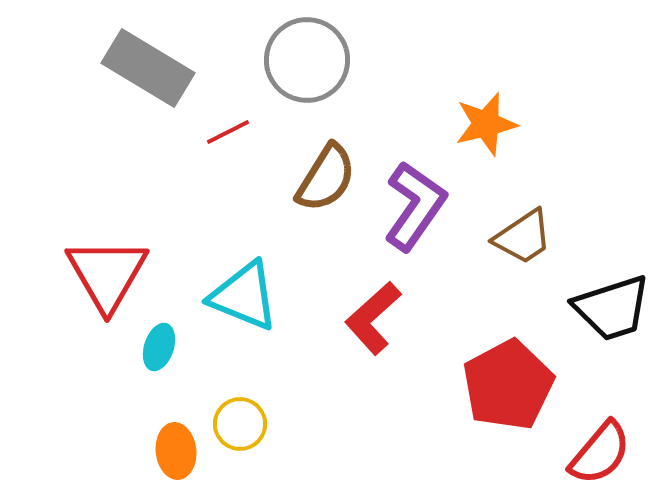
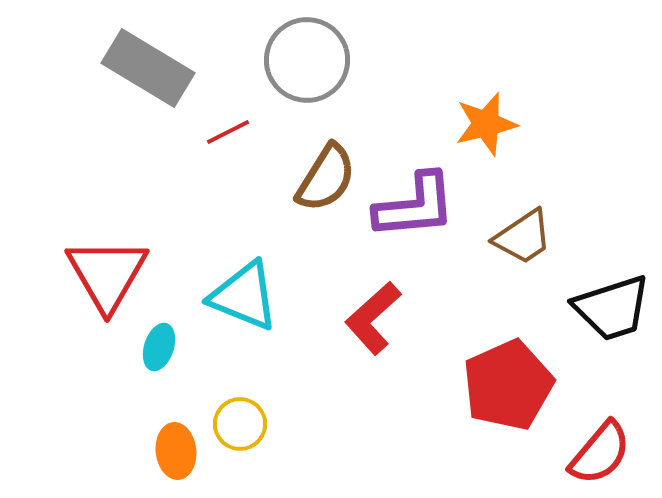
purple L-shape: rotated 50 degrees clockwise
red pentagon: rotated 4 degrees clockwise
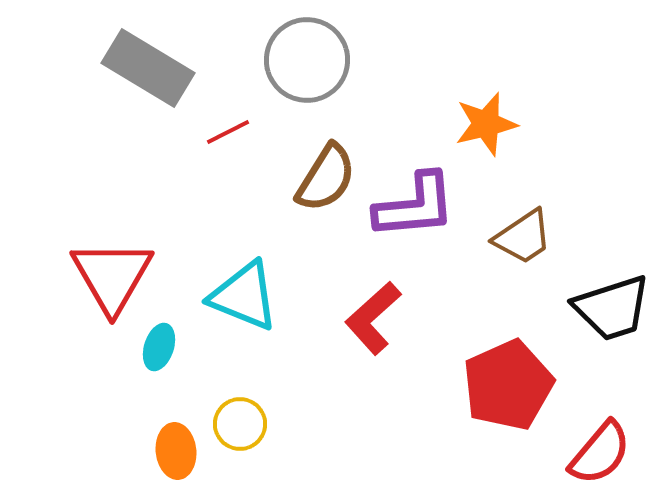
red triangle: moved 5 px right, 2 px down
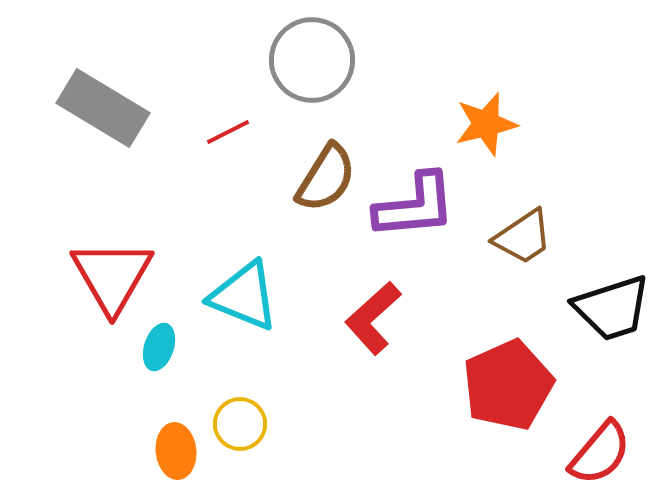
gray circle: moved 5 px right
gray rectangle: moved 45 px left, 40 px down
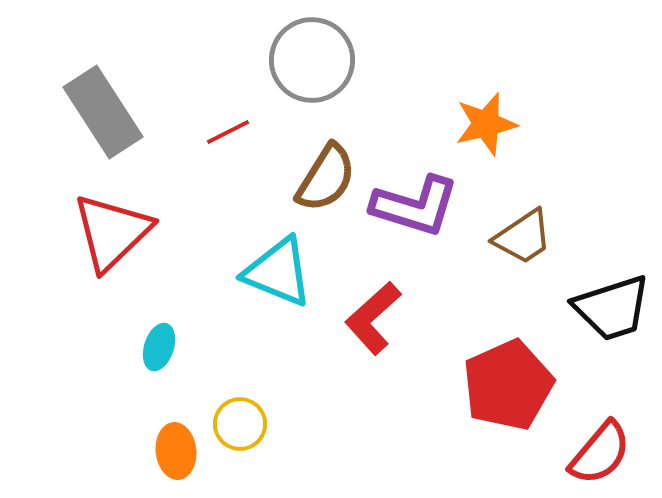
gray rectangle: moved 4 px down; rotated 26 degrees clockwise
purple L-shape: rotated 22 degrees clockwise
red triangle: moved 44 px up; rotated 16 degrees clockwise
cyan triangle: moved 34 px right, 24 px up
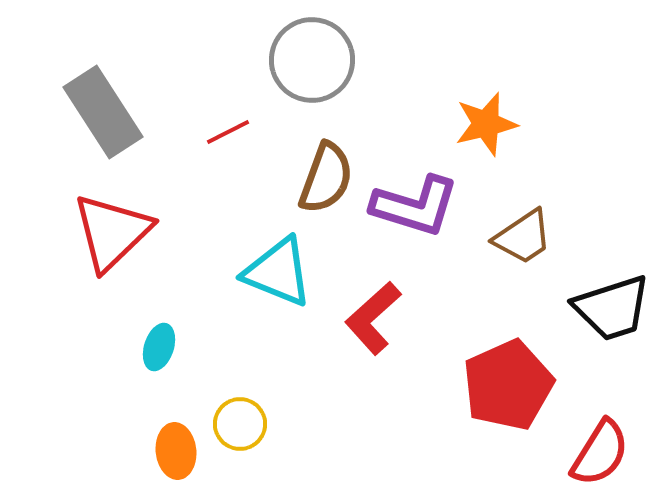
brown semicircle: rotated 12 degrees counterclockwise
red semicircle: rotated 8 degrees counterclockwise
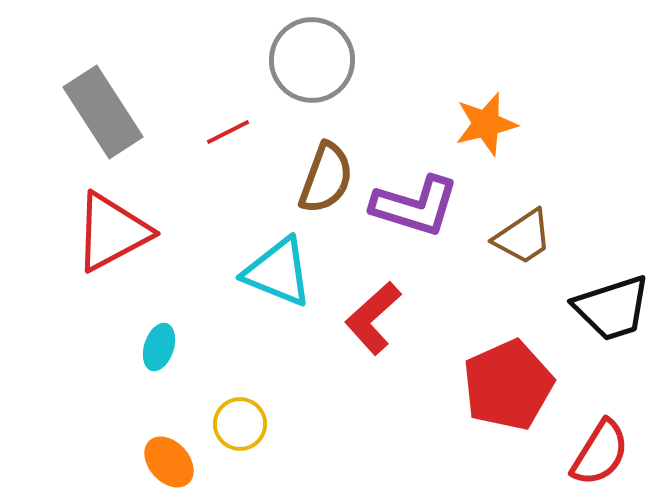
red triangle: rotated 16 degrees clockwise
orange ellipse: moved 7 px left, 11 px down; rotated 36 degrees counterclockwise
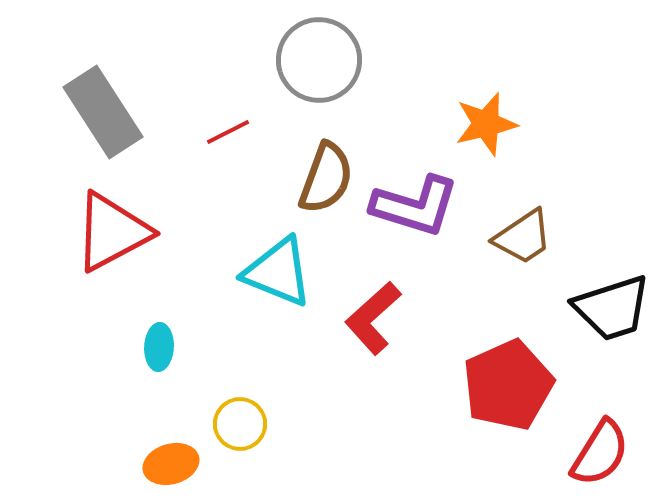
gray circle: moved 7 px right
cyan ellipse: rotated 15 degrees counterclockwise
orange ellipse: moved 2 px right, 2 px down; rotated 64 degrees counterclockwise
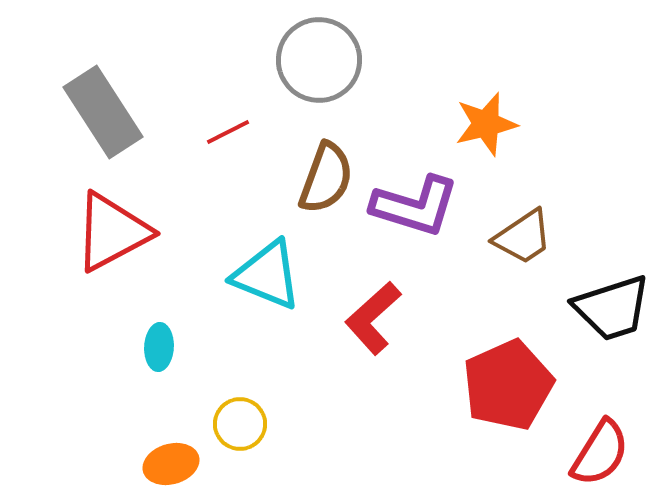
cyan triangle: moved 11 px left, 3 px down
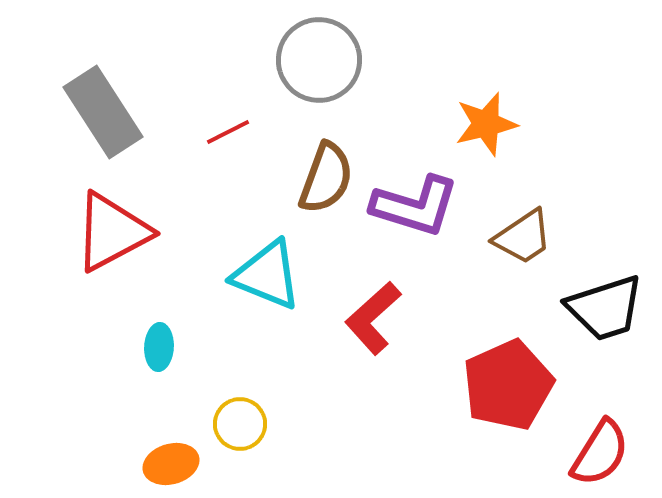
black trapezoid: moved 7 px left
